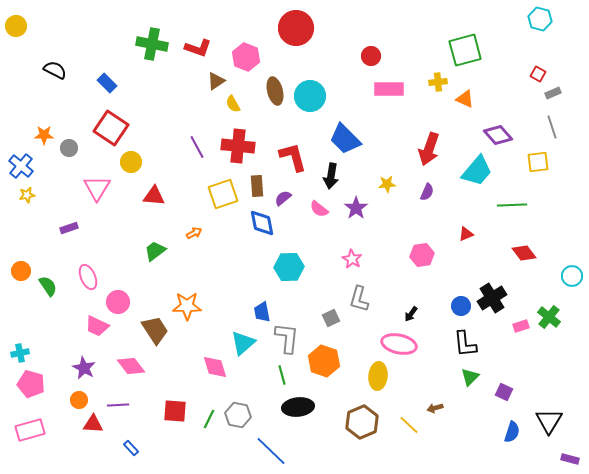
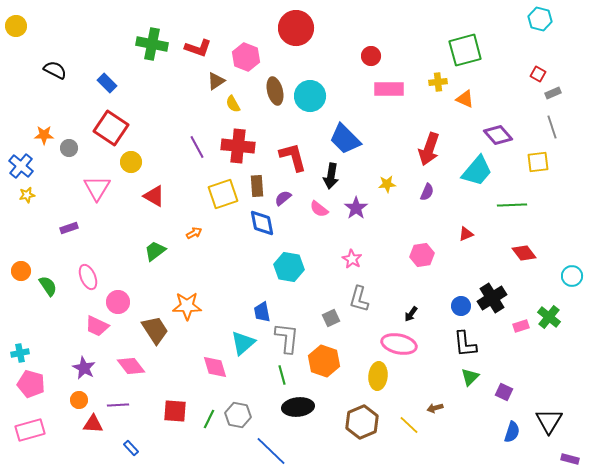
red triangle at (154, 196): rotated 25 degrees clockwise
cyan hexagon at (289, 267): rotated 12 degrees clockwise
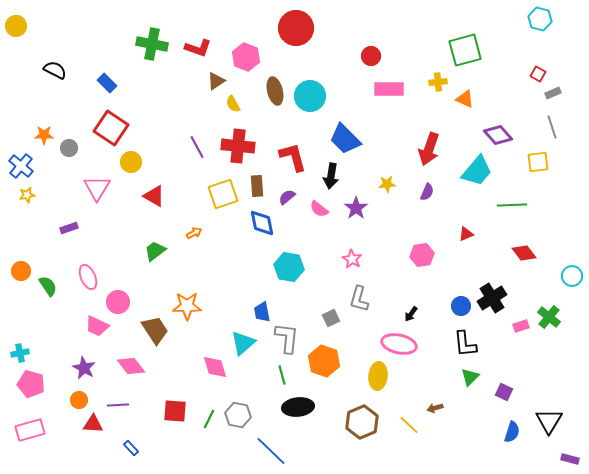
purple semicircle at (283, 198): moved 4 px right, 1 px up
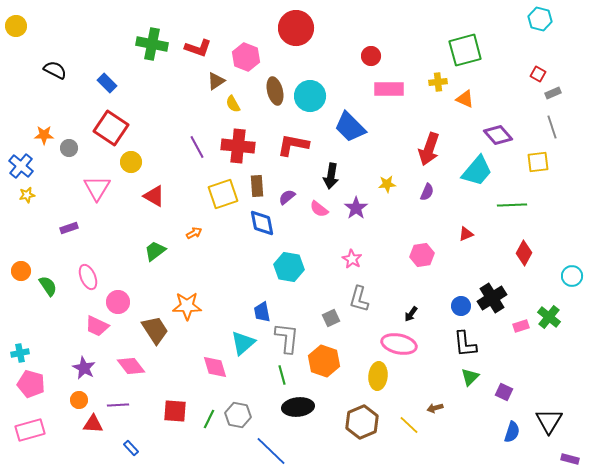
blue trapezoid at (345, 139): moved 5 px right, 12 px up
red L-shape at (293, 157): moved 12 px up; rotated 64 degrees counterclockwise
red diamond at (524, 253): rotated 65 degrees clockwise
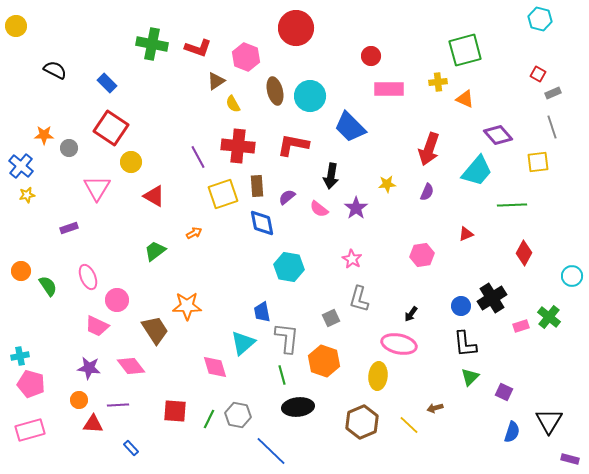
purple line at (197, 147): moved 1 px right, 10 px down
pink circle at (118, 302): moved 1 px left, 2 px up
cyan cross at (20, 353): moved 3 px down
purple star at (84, 368): moved 5 px right; rotated 20 degrees counterclockwise
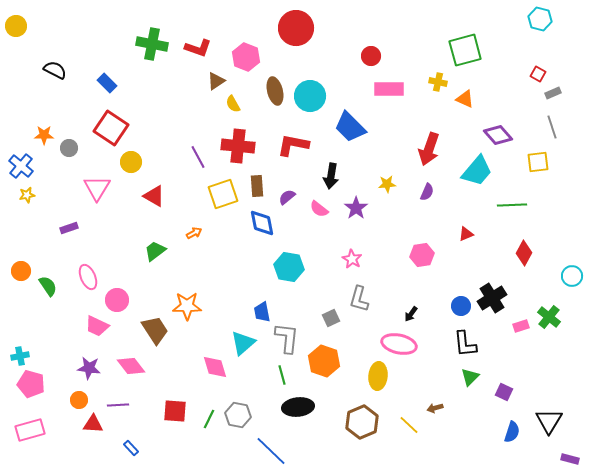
yellow cross at (438, 82): rotated 18 degrees clockwise
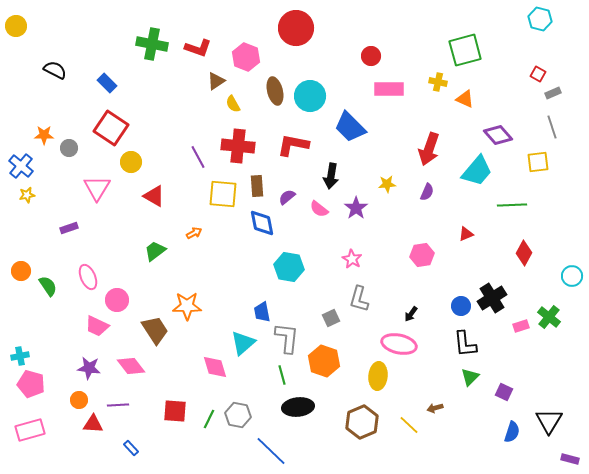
yellow square at (223, 194): rotated 24 degrees clockwise
